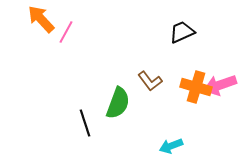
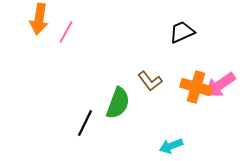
orange arrow: moved 2 px left; rotated 128 degrees counterclockwise
pink arrow: rotated 16 degrees counterclockwise
black line: rotated 44 degrees clockwise
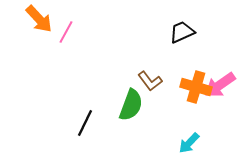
orange arrow: rotated 52 degrees counterclockwise
green semicircle: moved 13 px right, 2 px down
cyan arrow: moved 18 px right, 3 px up; rotated 25 degrees counterclockwise
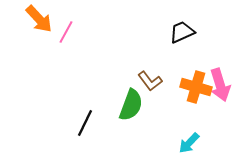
pink arrow: rotated 72 degrees counterclockwise
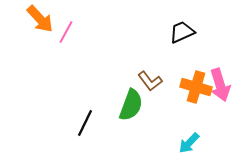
orange arrow: moved 1 px right
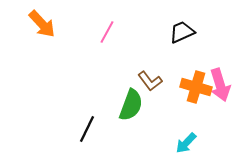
orange arrow: moved 2 px right, 5 px down
pink line: moved 41 px right
black line: moved 2 px right, 6 px down
cyan arrow: moved 3 px left
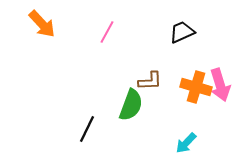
brown L-shape: rotated 55 degrees counterclockwise
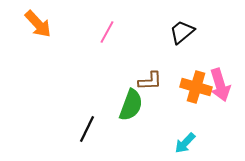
orange arrow: moved 4 px left
black trapezoid: rotated 16 degrees counterclockwise
cyan arrow: moved 1 px left
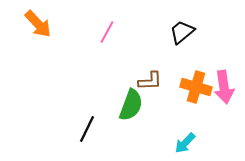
pink arrow: moved 4 px right, 2 px down; rotated 8 degrees clockwise
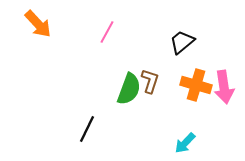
black trapezoid: moved 10 px down
brown L-shape: rotated 70 degrees counterclockwise
orange cross: moved 2 px up
green semicircle: moved 2 px left, 16 px up
